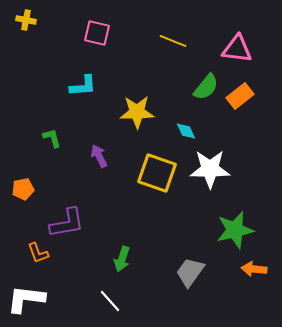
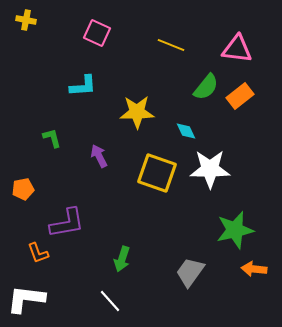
pink square: rotated 12 degrees clockwise
yellow line: moved 2 px left, 4 px down
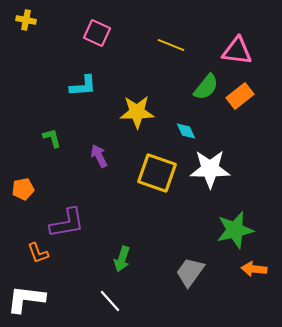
pink triangle: moved 2 px down
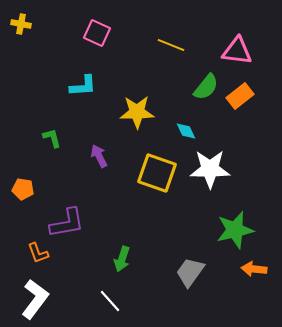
yellow cross: moved 5 px left, 4 px down
orange pentagon: rotated 20 degrees clockwise
white L-shape: moved 9 px right; rotated 120 degrees clockwise
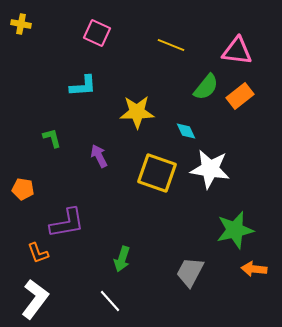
white star: rotated 9 degrees clockwise
gray trapezoid: rotated 8 degrees counterclockwise
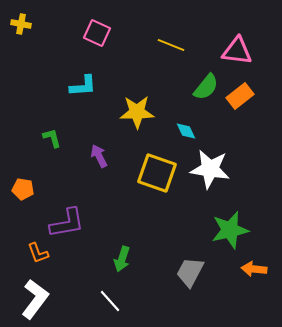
green star: moved 5 px left
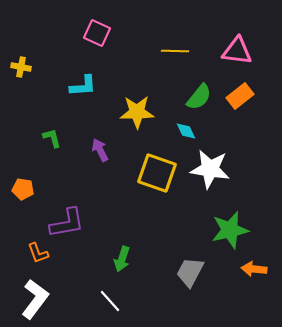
yellow cross: moved 43 px down
yellow line: moved 4 px right, 6 px down; rotated 20 degrees counterclockwise
green semicircle: moved 7 px left, 10 px down
purple arrow: moved 1 px right, 6 px up
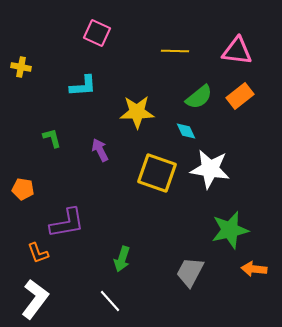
green semicircle: rotated 12 degrees clockwise
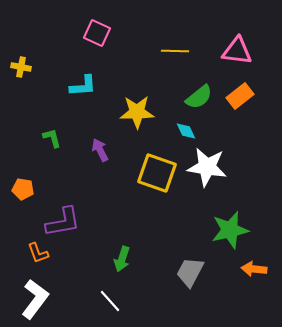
white star: moved 3 px left, 2 px up
purple L-shape: moved 4 px left, 1 px up
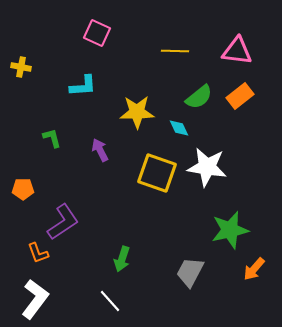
cyan diamond: moved 7 px left, 3 px up
orange pentagon: rotated 10 degrees counterclockwise
purple L-shape: rotated 24 degrees counterclockwise
orange arrow: rotated 55 degrees counterclockwise
